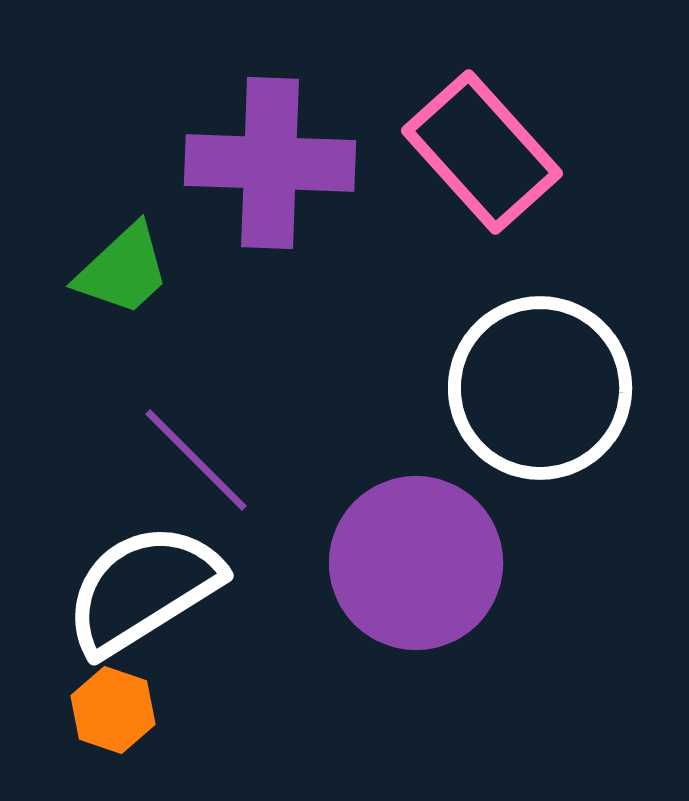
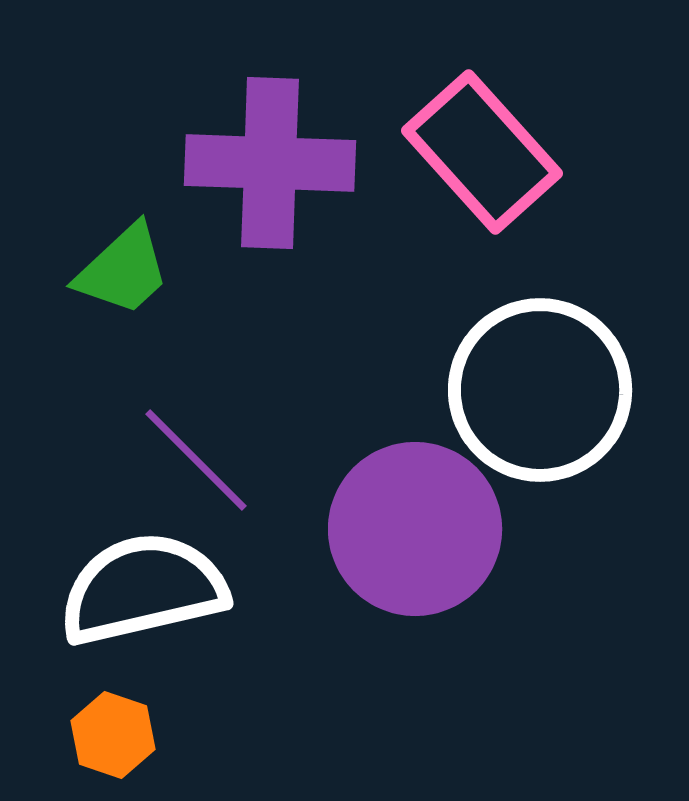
white circle: moved 2 px down
purple circle: moved 1 px left, 34 px up
white semicircle: rotated 19 degrees clockwise
orange hexagon: moved 25 px down
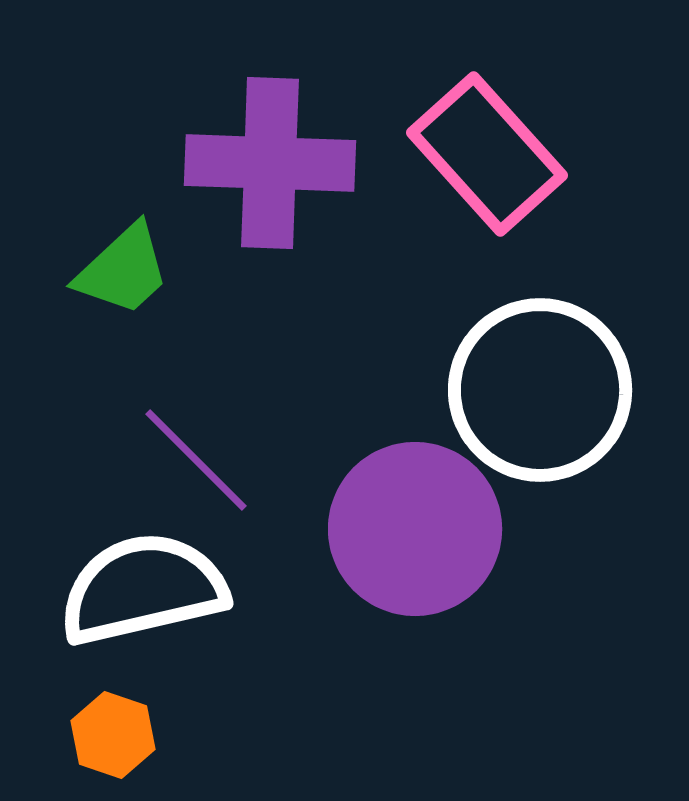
pink rectangle: moved 5 px right, 2 px down
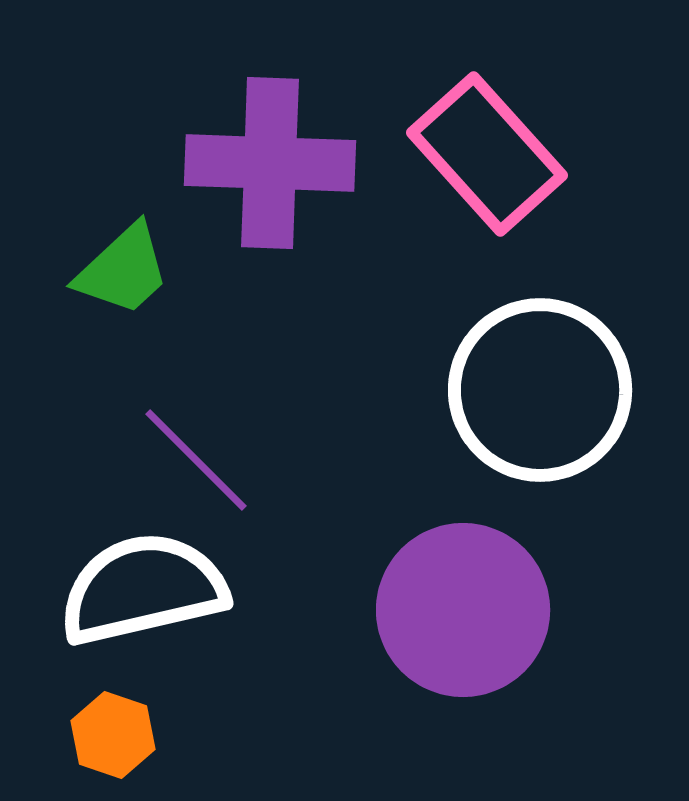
purple circle: moved 48 px right, 81 px down
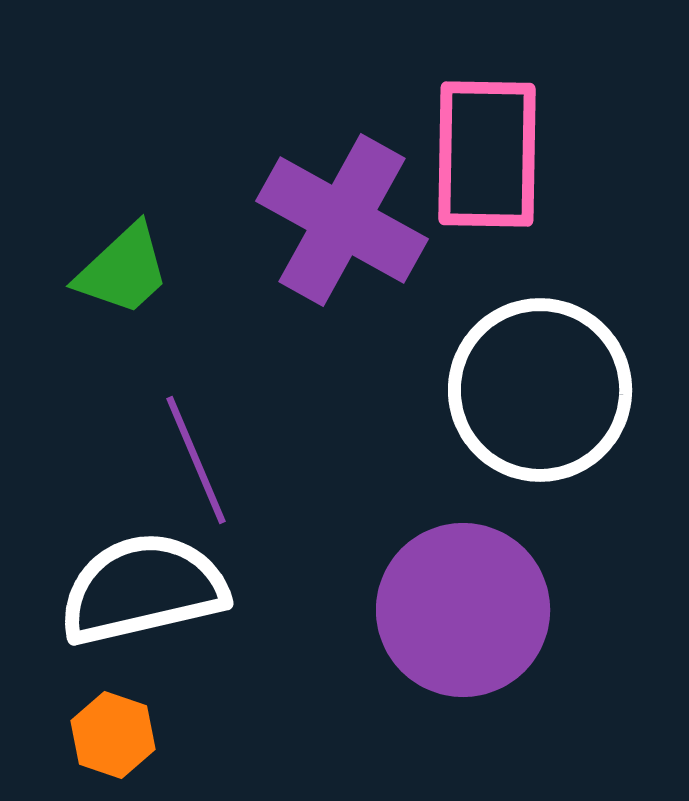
pink rectangle: rotated 43 degrees clockwise
purple cross: moved 72 px right, 57 px down; rotated 27 degrees clockwise
purple line: rotated 22 degrees clockwise
